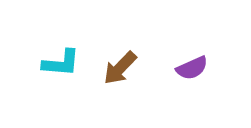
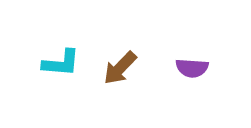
purple semicircle: rotated 28 degrees clockwise
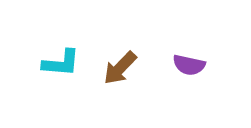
purple semicircle: moved 3 px left, 3 px up; rotated 8 degrees clockwise
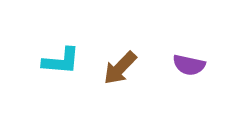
cyan L-shape: moved 2 px up
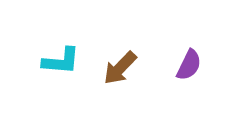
purple semicircle: rotated 76 degrees counterclockwise
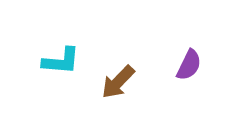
brown arrow: moved 2 px left, 14 px down
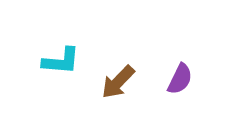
purple semicircle: moved 9 px left, 14 px down
